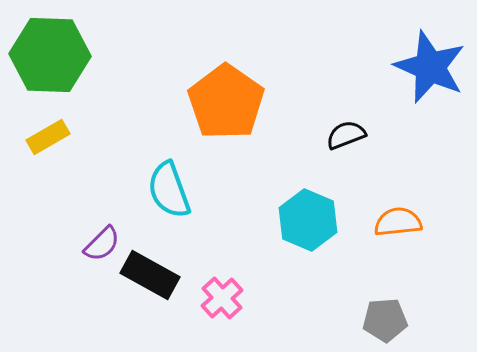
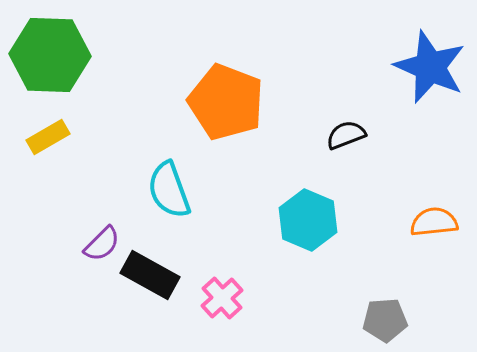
orange pentagon: rotated 14 degrees counterclockwise
orange semicircle: moved 36 px right
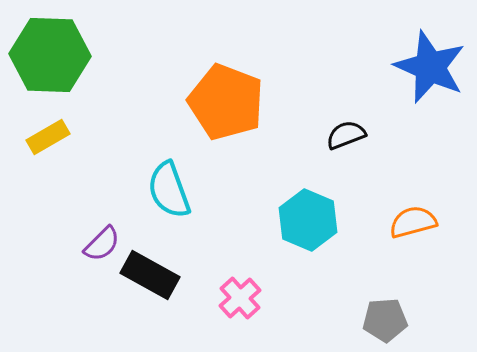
orange semicircle: moved 21 px left; rotated 9 degrees counterclockwise
pink cross: moved 18 px right
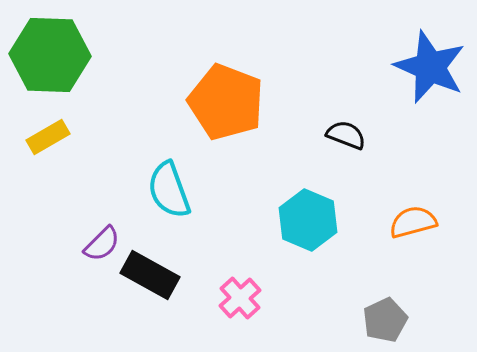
black semicircle: rotated 42 degrees clockwise
gray pentagon: rotated 21 degrees counterclockwise
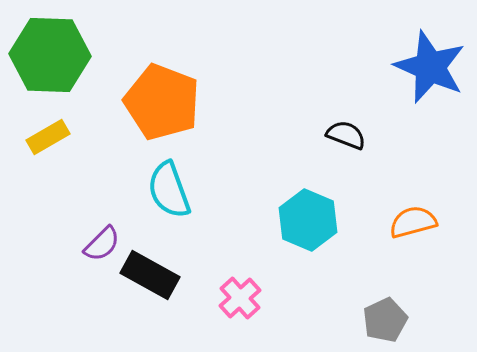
orange pentagon: moved 64 px left
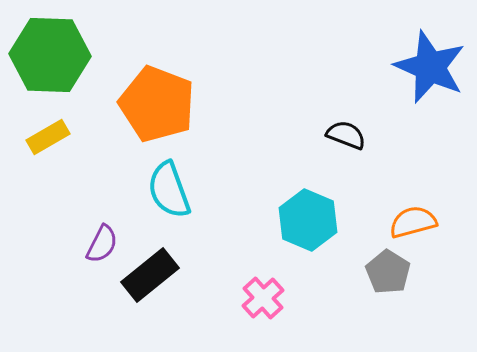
orange pentagon: moved 5 px left, 2 px down
purple semicircle: rotated 18 degrees counterclockwise
black rectangle: rotated 68 degrees counterclockwise
pink cross: moved 23 px right
gray pentagon: moved 3 px right, 48 px up; rotated 15 degrees counterclockwise
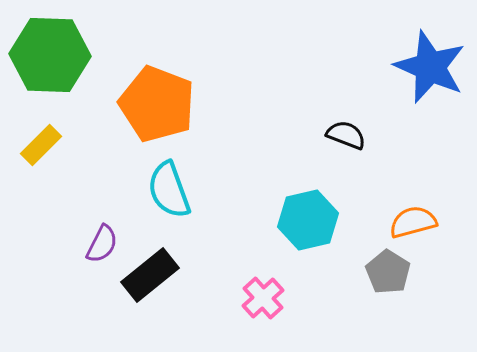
yellow rectangle: moved 7 px left, 8 px down; rotated 15 degrees counterclockwise
cyan hexagon: rotated 24 degrees clockwise
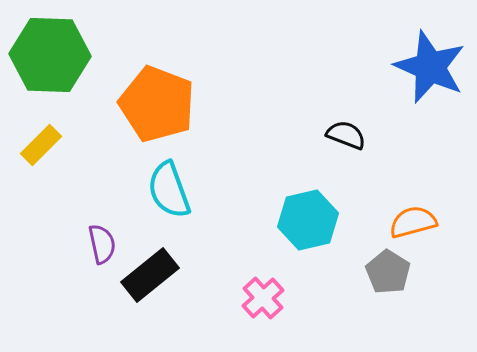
purple semicircle: rotated 39 degrees counterclockwise
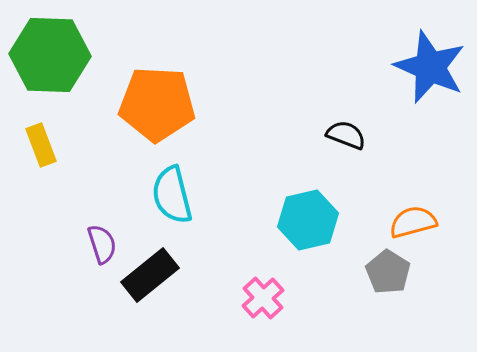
orange pentagon: rotated 18 degrees counterclockwise
yellow rectangle: rotated 66 degrees counterclockwise
cyan semicircle: moved 3 px right, 5 px down; rotated 6 degrees clockwise
purple semicircle: rotated 6 degrees counterclockwise
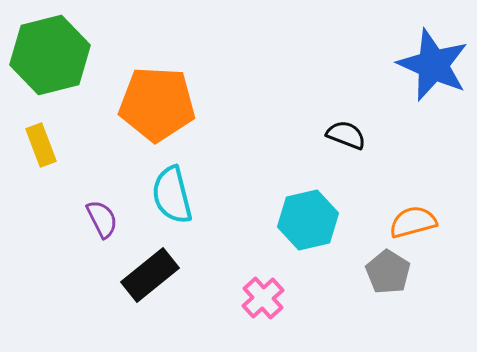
green hexagon: rotated 16 degrees counterclockwise
blue star: moved 3 px right, 2 px up
purple semicircle: moved 25 px up; rotated 9 degrees counterclockwise
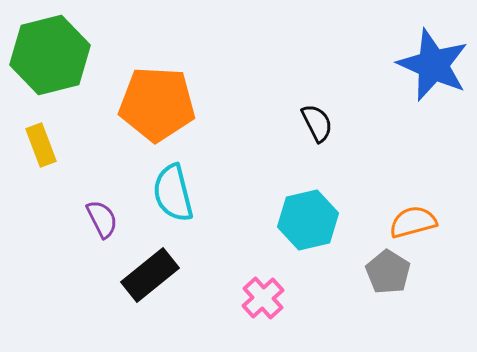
black semicircle: moved 29 px left, 12 px up; rotated 42 degrees clockwise
cyan semicircle: moved 1 px right, 2 px up
